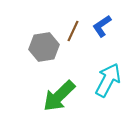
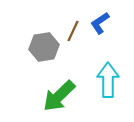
blue L-shape: moved 2 px left, 3 px up
cyan arrow: rotated 28 degrees counterclockwise
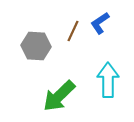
gray hexagon: moved 8 px left, 1 px up; rotated 12 degrees clockwise
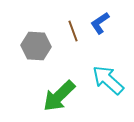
brown line: rotated 45 degrees counterclockwise
cyan arrow: rotated 48 degrees counterclockwise
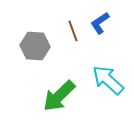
gray hexagon: moved 1 px left
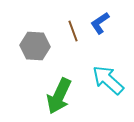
green arrow: rotated 21 degrees counterclockwise
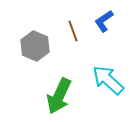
blue L-shape: moved 4 px right, 2 px up
gray hexagon: rotated 20 degrees clockwise
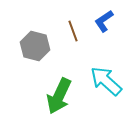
gray hexagon: rotated 8 degrees counterclockwise
cyan arrow: moved 2 px left, 1 px down
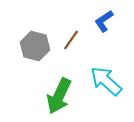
brown line: moved 2 px left, 9 px down; rotated 55 degrees clockwise
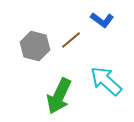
blue L-shape: moved 2 px left, 1 px up; rotated 110 degrees counterclockwise
brown line: rotated 15 degrees clockwise
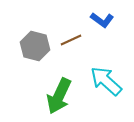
brown line: rotated 15 degrees clockwise
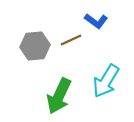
blue L-shape: moved 6 px left, 1 px down
gray hexagon: rotated 20 degrees counterclockwise
cyan arrow: rotated 100 degrees counterclockwise
